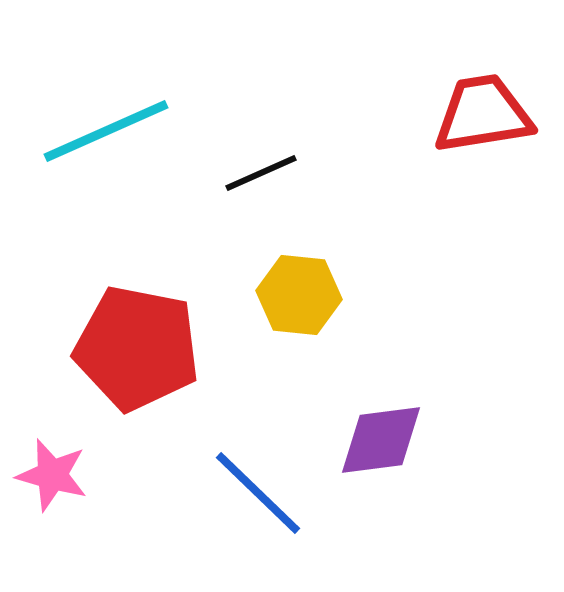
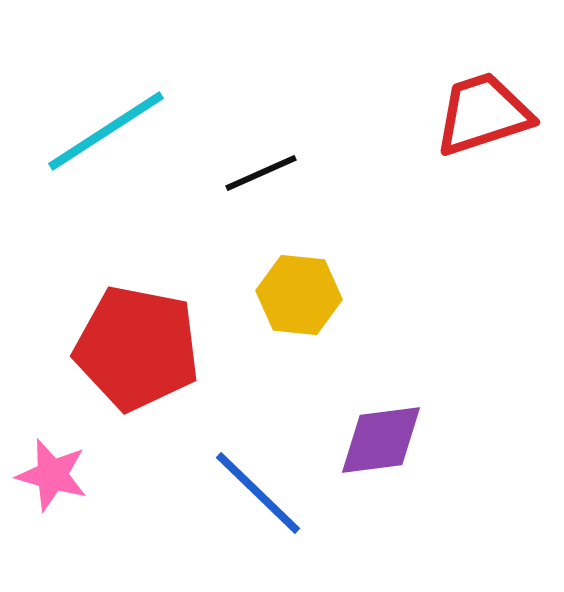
red trapezoid: rotated 9 degrees counterclockwise
cyan line: rotated 9 degrees counterclockwise
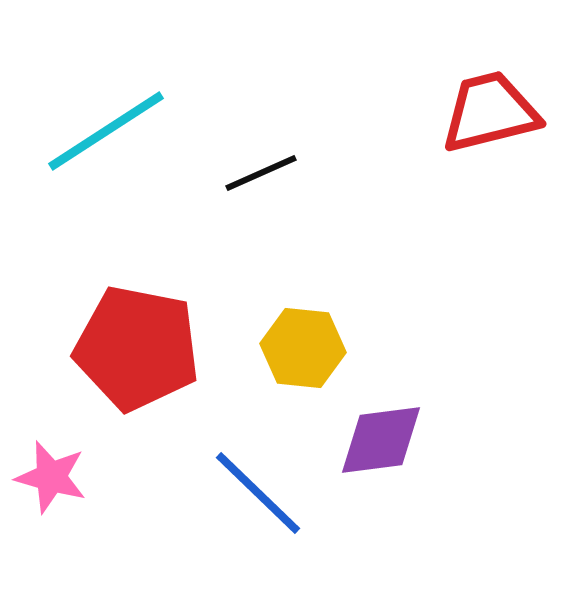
red trapezoid: moved 7 px right, 2 px up; rotated 4 degrees clockwise
yellow hexagon: moved 4 px right, 53 px down
pink star: moved 1 px left, 2 px down
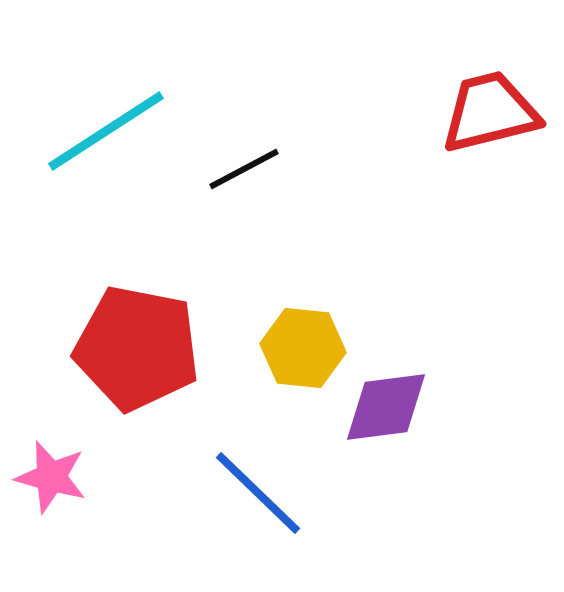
black line: moved 17 px left, 4 px up; rotated 4 degrees counterclockwise
purple diamond: moved 5 px right, 33 px up
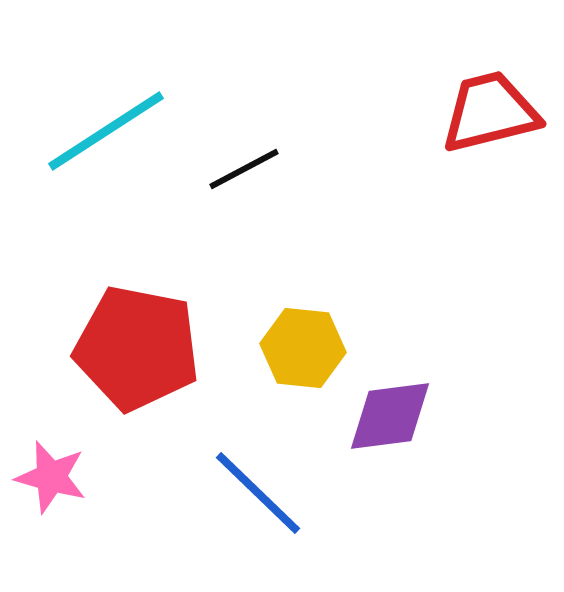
purple diamond: moved 4 px right, 9 px down
